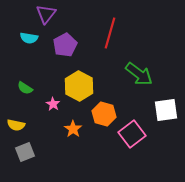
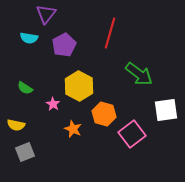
purple pentagon: moved 1 px left
orange star: rotated 12 degrees counterclockwise
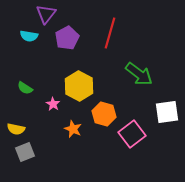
cyan semicircle: moved 2 px up
purple pentagon: moved 3 px right, 7 px up
white square: moved 1 px right, 2 px down
yellow semicircle: moved 4 px down
